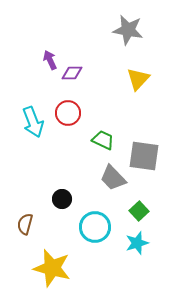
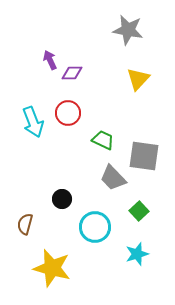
cyan star: moved 11 px down
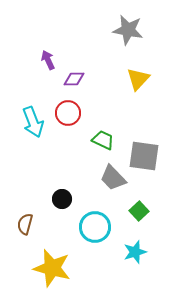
purple arrow: moved 2 px left
purple diamond: moved 2 px right, 6 px down
cyan star: moved 2 px left, 2 px up
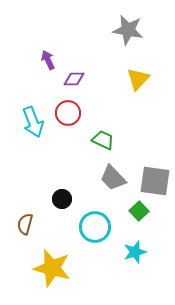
gray square: moved 11 px right, 25 px down
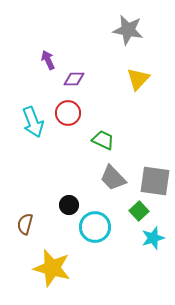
black circle: moved 7 px right, 6 px down
cyan star: moved 18 px right, 14 px up
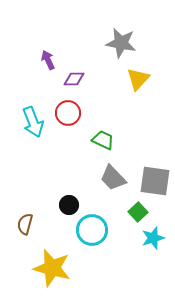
gray star: moved 7 px left, 13 px down
green square: moved 1 px left, 1 px down
cyan circle: moved 3 px left, 3 px down
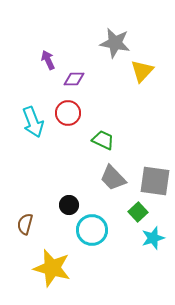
gray star: moved 6 px left
yellow triangle: moved 4 px right, 8 px up
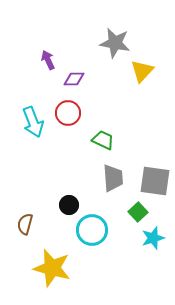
gray trapezoid: rotated 140 degrees counterclockwise
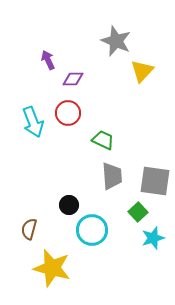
gray star: moved 1 px right, 2 px up; rotated 12 degrees clockwise
purple diamond: moved 1 px left
gray trapezoid: moved 1 px left, 2 px up
brown semicircle: moved 4 px right, 5 px down
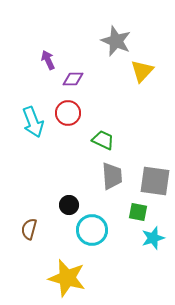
green square: rotated 36 degrees counterclockwise
yellow star: moved 15 px right, 10 px down
